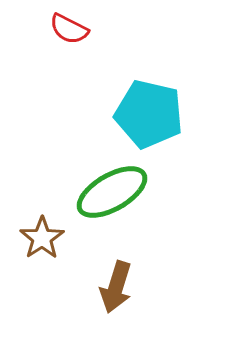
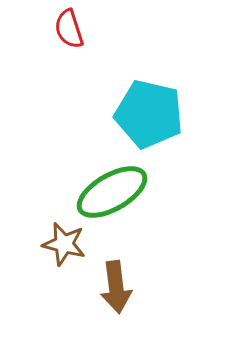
red semicircle: rotated 45 degrees clockwise
brown star: moved 22 px right, 6 px down; rotated 24 degrees counterclockwise
brown arrow: rotated 24 degrees counterclockwise
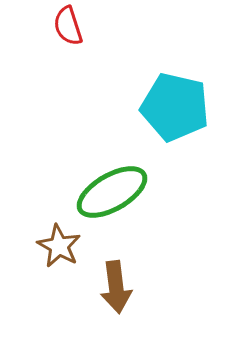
red semicircle: moved 1 px left, 3 px up
cyan pentagon: moved 26 px right, 7 px up
brown star: moved 5 px left, 2 px down; rotated 15 degrees clockwise
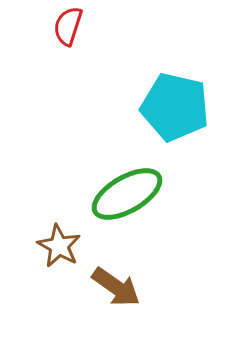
red semicircle: rotated 36 degrees clockwise
green ellipse: moved 15 px right, 2 px down
brown arrow: rotated 48 degrees counterclockwise
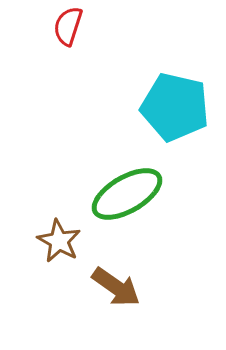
brown star: moved 5 px up
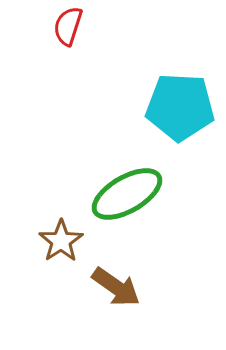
cyan pentagon: moved 5 px right; rotated 10 degrees counterclockwise
brown star: moved 2 px right; rotated 9 degrees clockwise
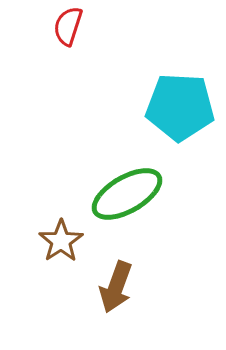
brown arrow: rotated 75 degrees clockwise
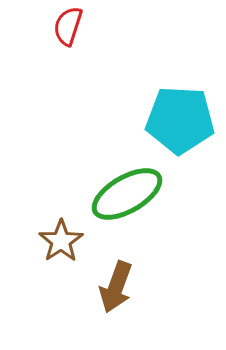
cyan pentagon: moved 13 px down
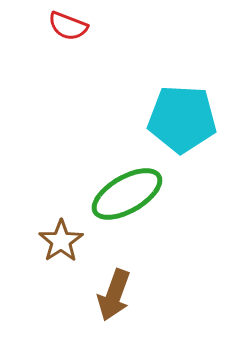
red semicircle: rotated 87 degrees counterclockwise
cyan pentagon: moved 2 px right, 1 px up
brown arrow: moved 2 px left, 8 px down
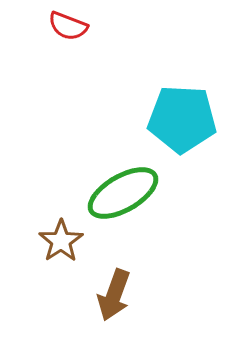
green ellipse: moved 4 px left, 1 px up
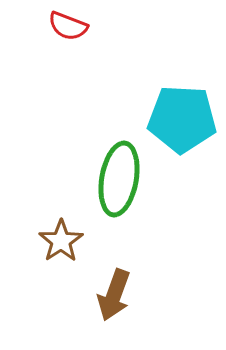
green ellipse: moved 4 px left, 14 px up; rotated 50 degrees counterclockwise
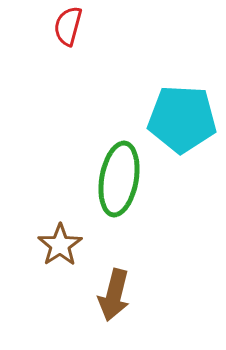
red semicircle: rotated 84 degrees clockwise
brown star: moved 1 px left, 4 px down
brown arrow: rotated 6 degrees counterclockwise
